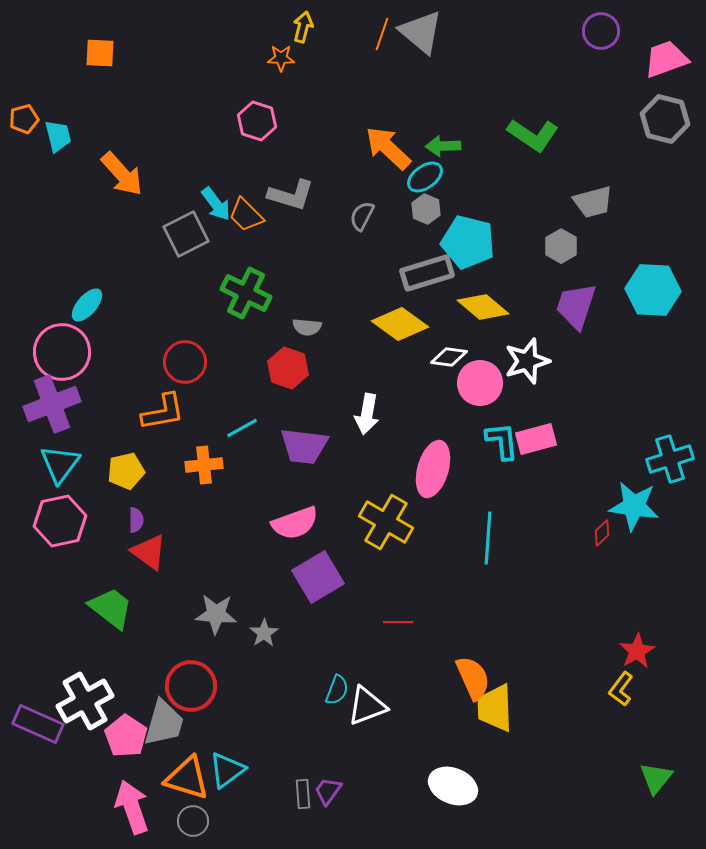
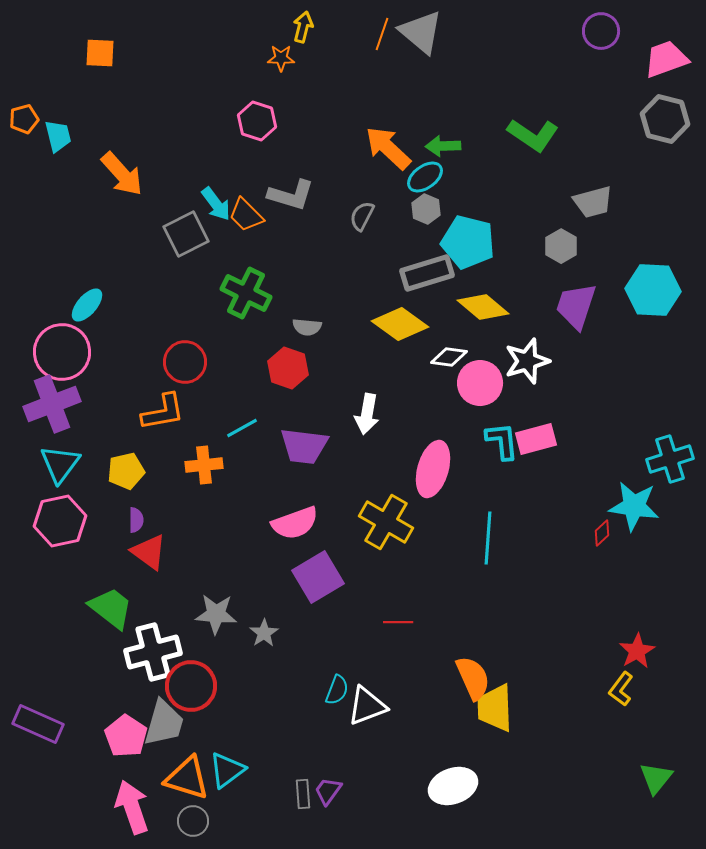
white cross at (85, 701): moved 68 px right, 49 px up; rotated 14 degrees clockwise
white ellipse at (453, 786): rotated 42 degrees counterclockwise
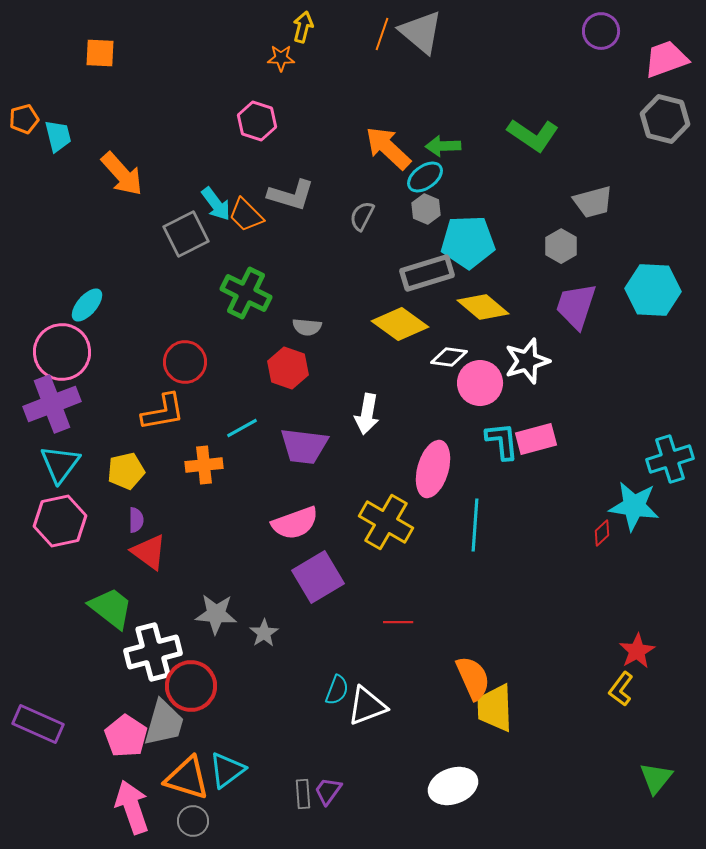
cyan pentagon at (468, 242): rotated 16 degrees counterclockwise
cyan line at (488, 538): moved 13 px left, 13 px up
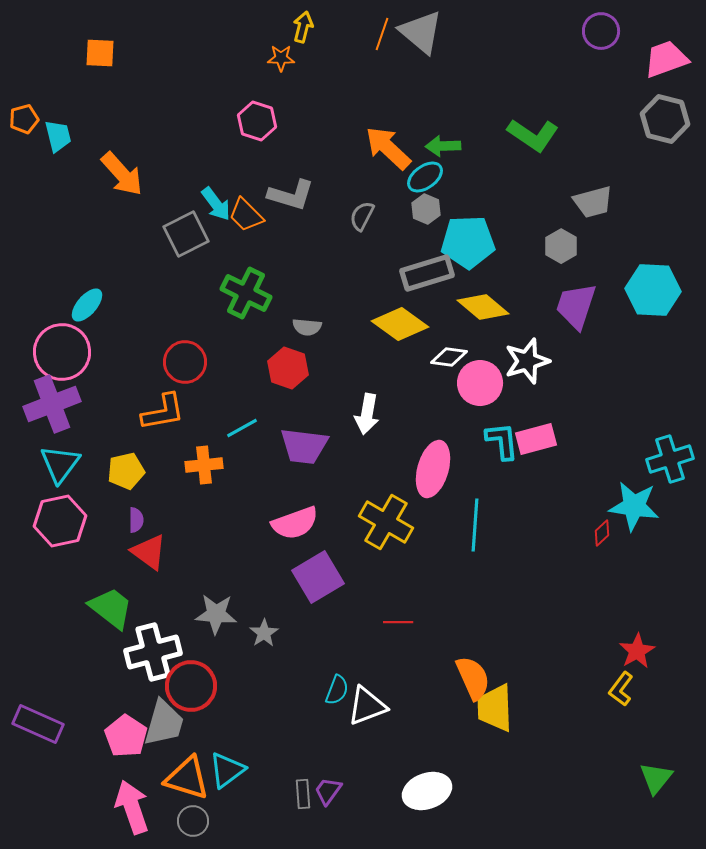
white ellipse at (453, 786): moved 26 px left, 5 px down
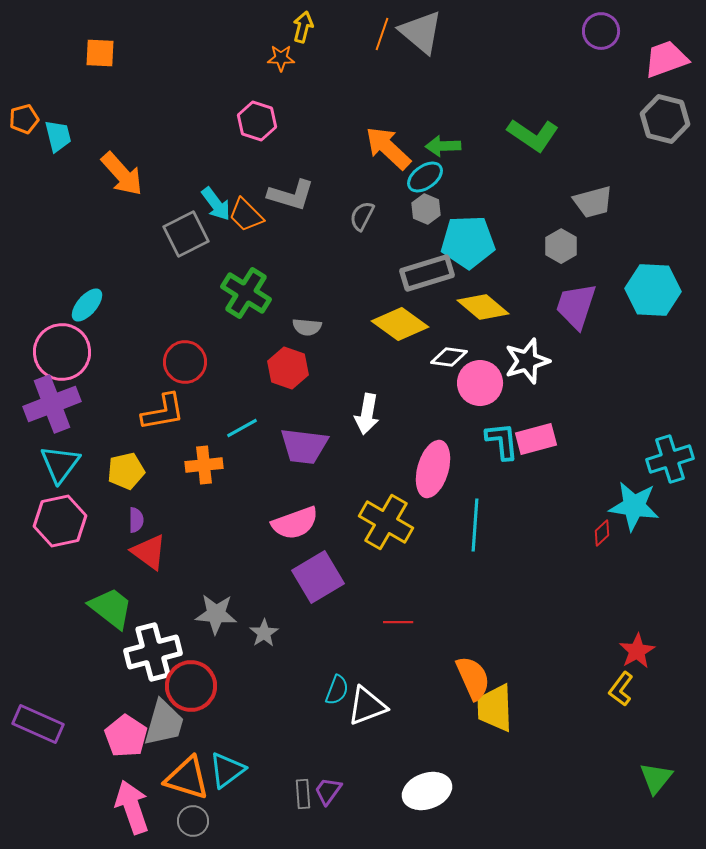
green cross at (246, 293): rotated 6 degrees clockwise
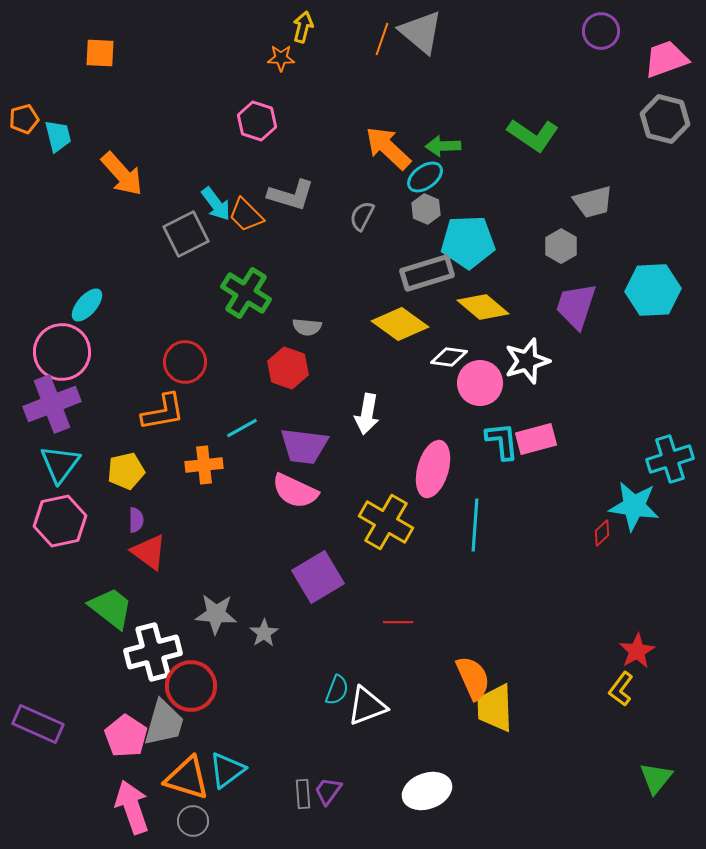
orange line at (382, 34): moved 5 px down
cyan hexagon at (653, 290): rotated 6 degrees counterclockwise
pink semicircle at (295, 523): moved 32 px up; rotated 45 degrees clockwise
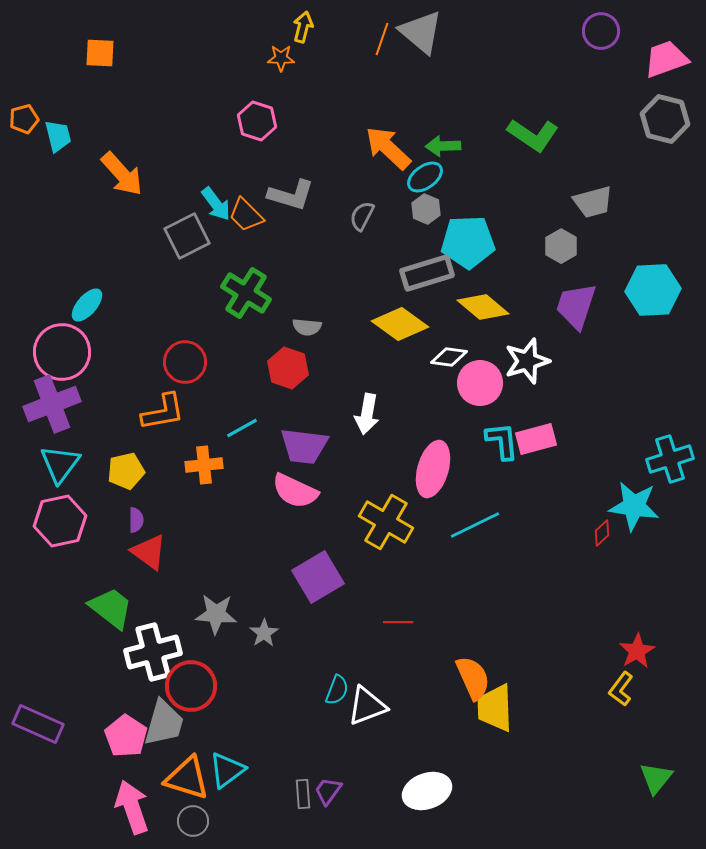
gray square at (186, 234): moved 1 px right, 2 px down
cyan line at (475, 525): rotated 60 degrees clockwise
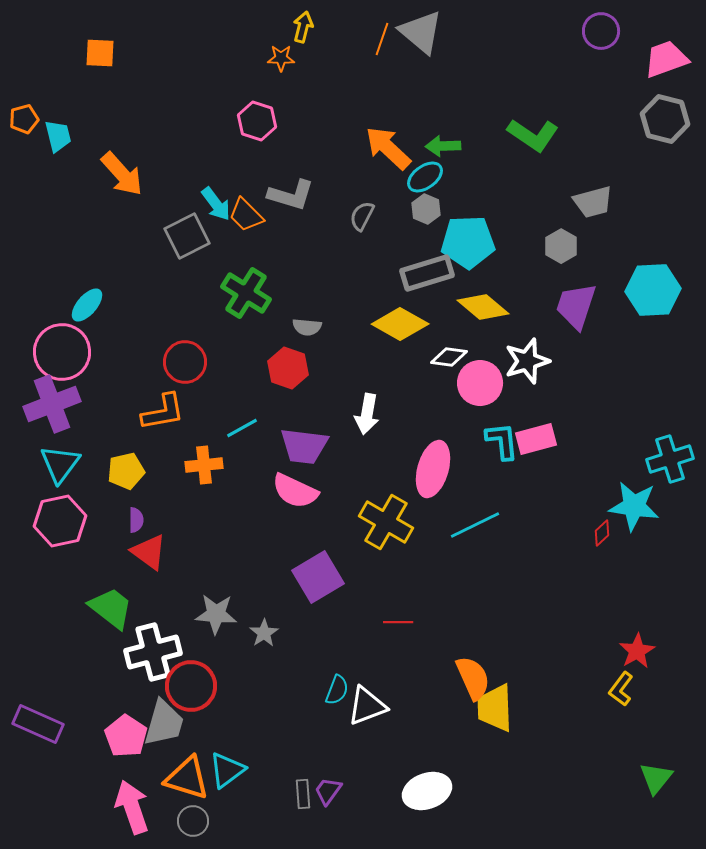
yellow diamond at (400, 324): rotated 6 degrees counterclockwise
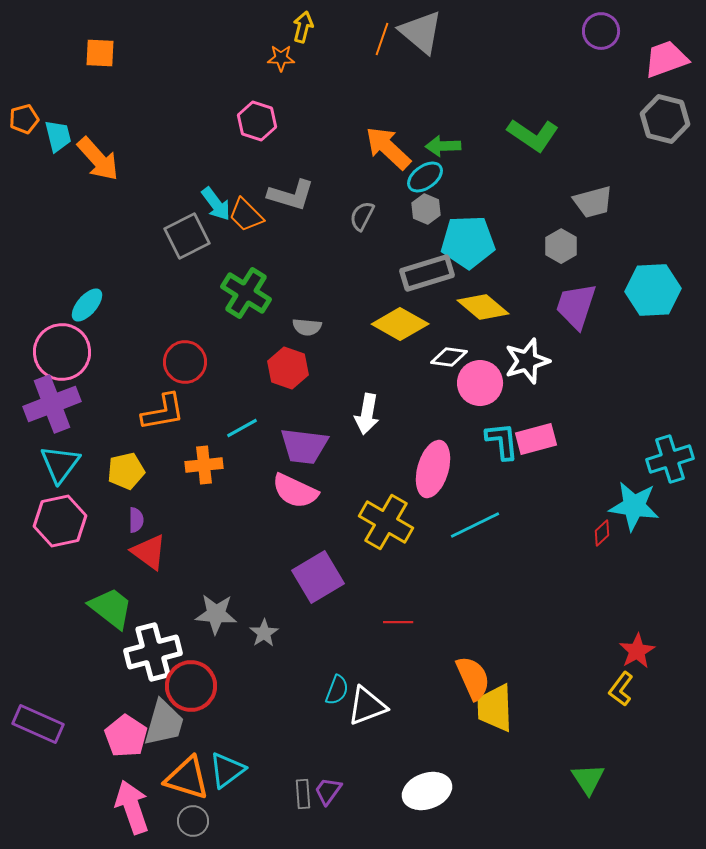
orange arrow at (122, 174): moved 24 px left, 15 px up
green triangle at (656, 778): moved 68 px left, 1 px down; rotated 12 degrees counterclockwise
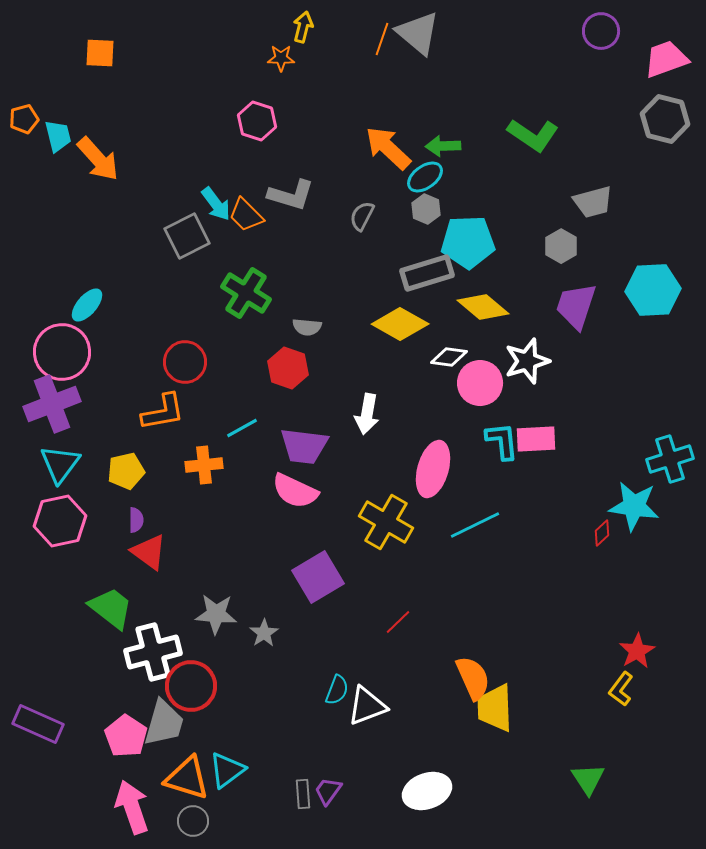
gray triangle at (421, 32): moved 3 px left, 1 px down
pink rectangle at (536, 439): rotated 12 degrees clockwise
red line at (398, 622): rotated 44 degrees counterclockwise
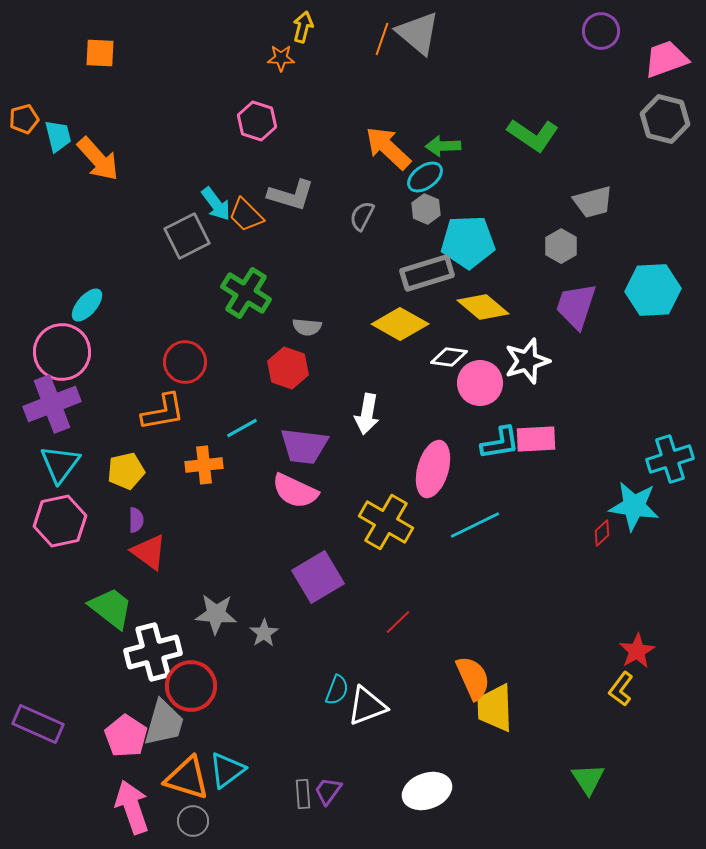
cyan L-shape at (502, 441): moved 2 px left, 2 px down; rotated 87 degrees clockwise
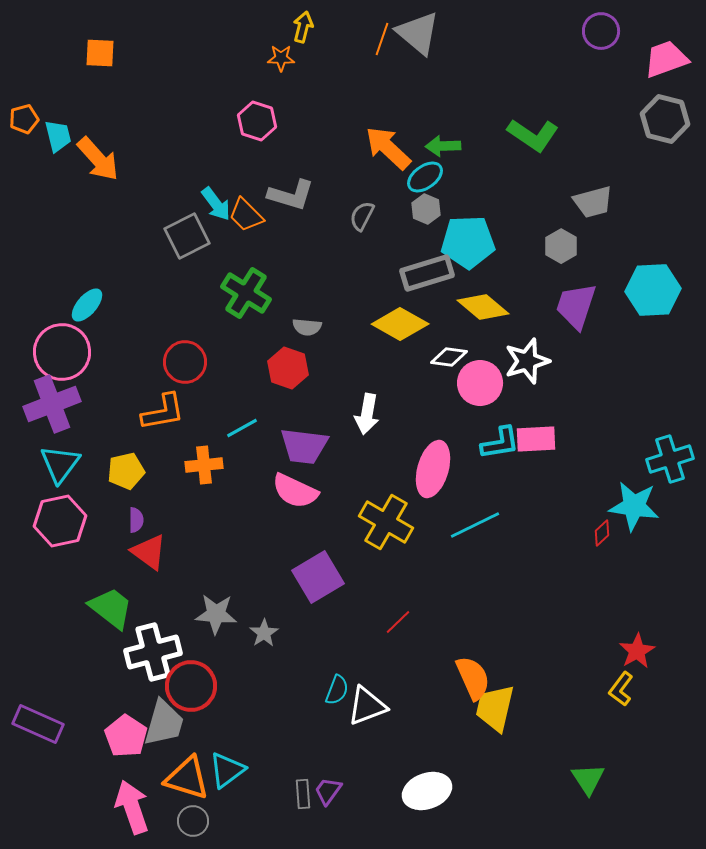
yellow trapezoid at (495, 708): rotated 15 degrees clockwise
